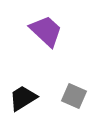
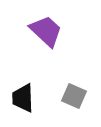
black trapezoid: rotated 60 degrees counterclockwise
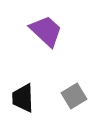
gray square: rotated 35 degrees clockwise
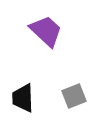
gray square: rotated 10 degrees clockwise
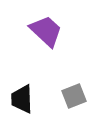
black trapezoid: moved 1 px left, 1 px down
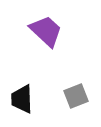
gray square: moved 2 px right
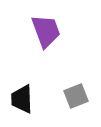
purple trapezoid: rotated 27 degrees clockwise
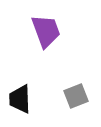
black trapezoid: moved 2 px left
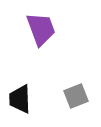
purple trapezoid: moved 5 px left, 2 px up
